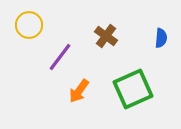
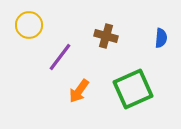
brown cross: rotated 20 degrees counterclockwise
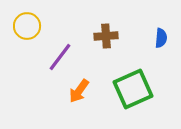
yellow circle: moved 2 px left, 1 px down
brown cross: rotated 20 degrees counterclockwise
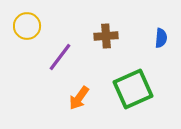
orange arrow: moved 7 px down
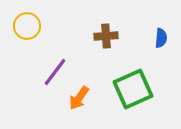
purple line: moved 5 px left, 15 px down
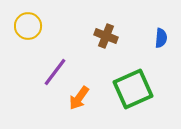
yellow circle: moved 1 px right
brown cross: rotated 25 degrees clockwise
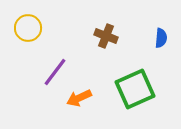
yellow circle: moved 2 px down
green square: moved 2 px right
orange arrow: rotated 30 degrees clockwise
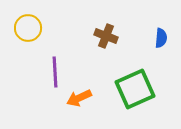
purple line: rotated 40 degrees counterclockwise
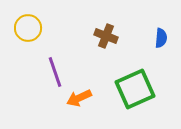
purple line: rotated 16 degrees counterclockwise
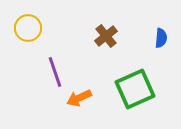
brown cross: rotated 30 degrees clockwise
